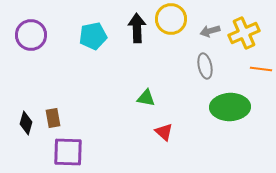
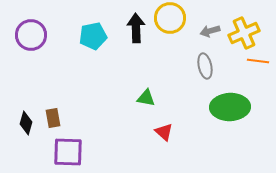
yellow circle: moved 1 px left, 1 px up
black arrow: moved 1 px left
orange line: moved 3 px left, 8 px up
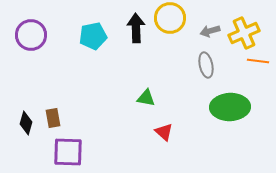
gray ellipse: moved 1 px right, 1 px up
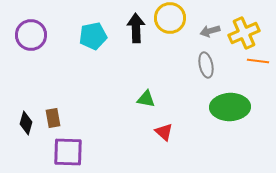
green triangle: moved 1 px down
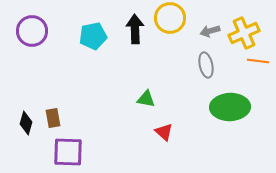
black arrow: moved 1 px left, 1 px down
purple circle: moved 1 px right, 4 px up
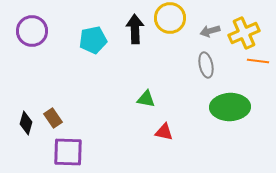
cyan pentagon: moved 4 px down
brown rectangle: rotated 24 degrees counterclockwise
red triangle: rotated 30 degrees counterclockwise
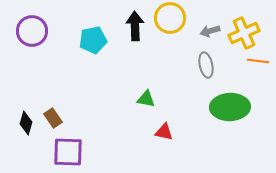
black arrow: moved 3 px up
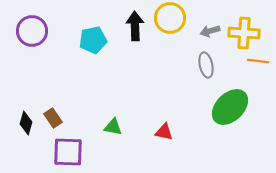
yellow cross: rotated 28 degrees clockwise
green triangle: moved 33 px left, 28 px down
green ellipse: rotated 42 degrees counterclockwise
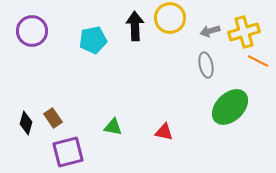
yellow cross: moved 1 px up; rotated 20 degrees counterclockwise
orange line: rotated 20 degrees clockwise
purple square: rotated 16 degrees counterclockwise
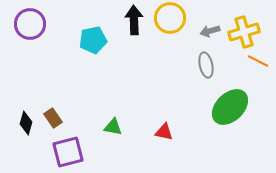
black arrow: moved 1 px left, 6 px up
purple circle: moved 2 px left, 7 px up
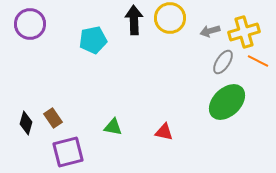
gray ellipse: moved 17 px right, 3 px up; rotated 45 degrees clockwise
green ellipse: moved 3 px left, 5 px up
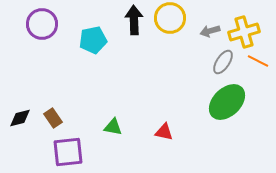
purple circle: moved 12 px right
black diamond: moved 6 px left, 5 px up; rotated 60 degrees clockwise
purple square: rotated 8 degrees clockwise
